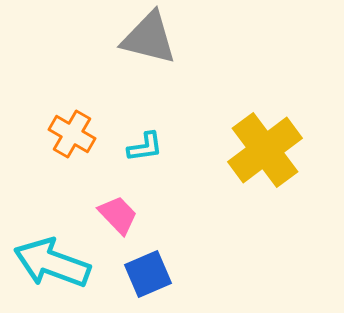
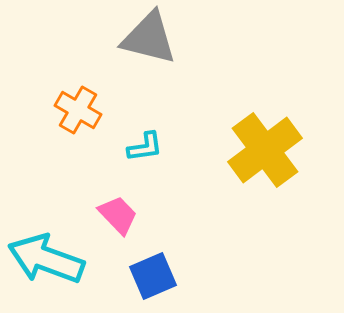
orange cross: moved 6 px right, 24 px up
cyan arrow: moved 6 px left, 4 px up
blue square: moved 5 px right, 2 px down
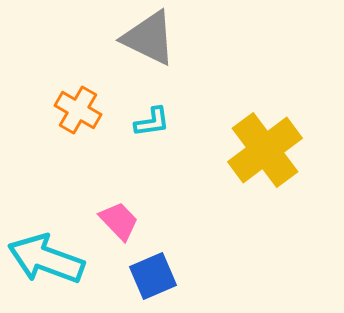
gray triangle: rotated 12 degrees clockwise
cyan L-shape: moved 7 px right, 25 px up
pink trapezoid: moved 1 px right, 6 px down
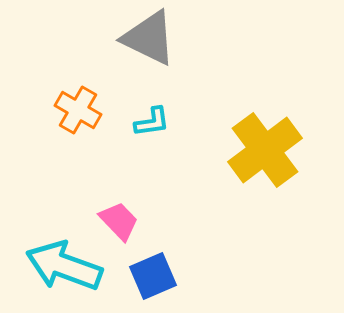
cyan arrow: moved 18 px right, 7 px down
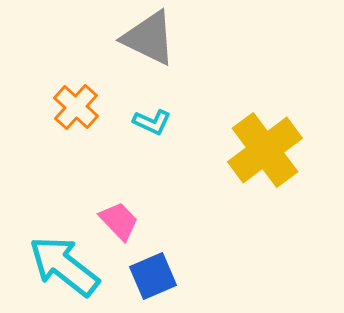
orange cross: moved 2 px left, 3 px up; rotated 12 degrees clockwise
cyan L-shape: rotated 33 degrees clockwise
cyan arrow: rotated 18 degrees clockwise
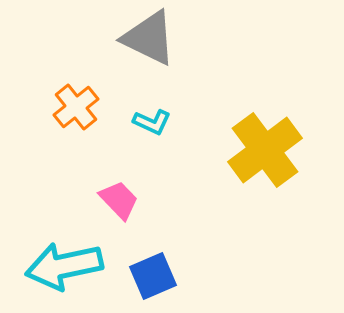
orange cross: rotated 9 degrees clockwise
pink trapezoid: moved 21 px up
cyan arrow: rotated 50 degrees counterclockwise
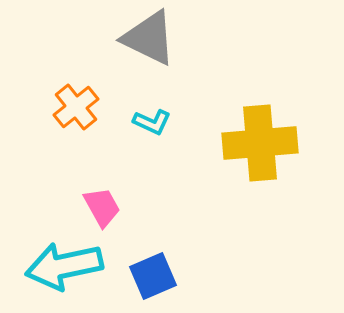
yellow cross: moved 5 px left, 7 px up; rotated 32 degrees clockwise
pink trapezoid: moved 17 px left, 7 px down; rotated 15 degrees clockwise
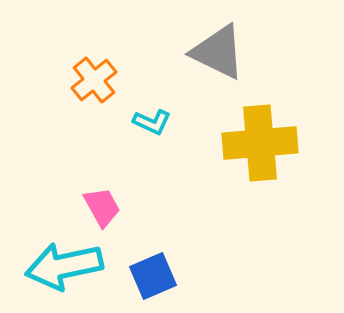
gray triangle: moved 69 px right, 14 px down
orange cross: moved 18 px right, 27 px up
